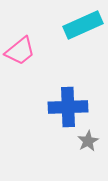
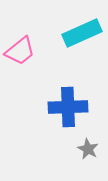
cyan rectangle: moved 1 px left, 8 px down
gray star: moved 8 px down; rotated 15 degrees counterclockwise
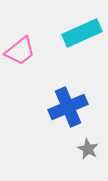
blue cross: rotated 21 degrees counterclockwise
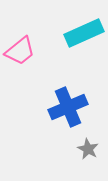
cyan rectangle: moved 2 px right
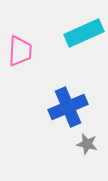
pink trapezoid: rotated 48 degrees counterclockwise
gray star: moved 1 px left, 5 px up; rotated 15 degrees counterclockwise
